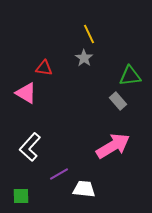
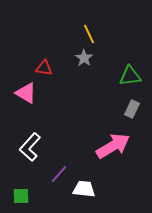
gray rectangle: moved 14 px right, 8 px down; rotated 66 degrees clockwise
purple line: rotated 18 degrees counterclockwise
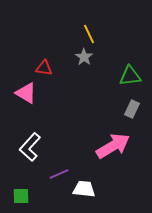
gray star: moved 1 px up
purple line: rotated 24 degrees clockwise
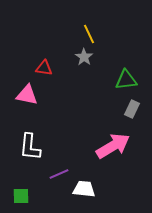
green triangle: moved 4 px left, 4 px down
pink triangle: moved 1 px right, 2 px down; rotated 20 degrees counterclockwise
white L-shape: rotated 36 degrees counterclockwise
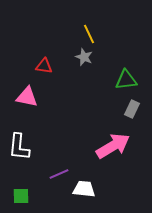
gray star: rotated 12 degrees counterclockwise
red triangle: moved 2 px up
pink triangle: moved 2 px down
white L-shape: moved 11 px left
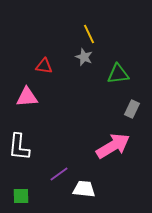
green triangle: moved 8 px left, 6 px up
pink triangle: rotated 15 degrees counterclockwise
purple line: rotated 12 degrees counterclockwise
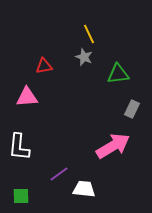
red triangle: rotated 18 degrees counterclockwise
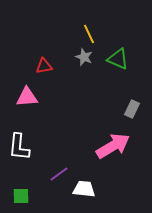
green triangle: moved 15 px up; rotated 30 degrees clockwise
